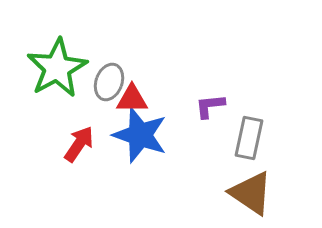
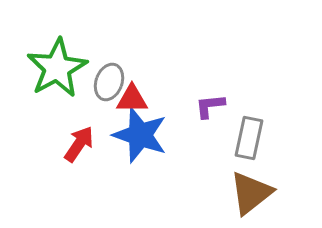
brown triangle: rotated 48 degrees clockwise
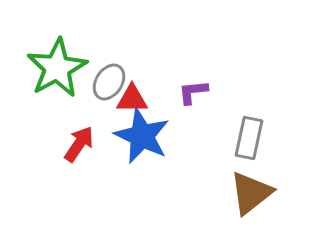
gray ellipse: rotated 12 degrees clockwise
purple L-shape: moved 17 px left, 14 px up
blue star: moved 2 px right, 1 px down; rotated 6 degrees clockwise
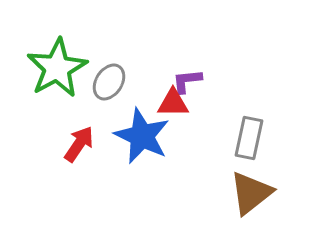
purple L-shape: moved 6 px left, 11 px up
red triangle: moved 41 px right, 4 px down
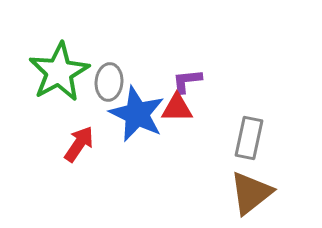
green star: moved 2 px right, 4 px down
gray ellipse: rotated 27 degrees counterclockwise
red triangle: moved 4 px right, 5 px down
blue star: moved 5 px left, 22 px up
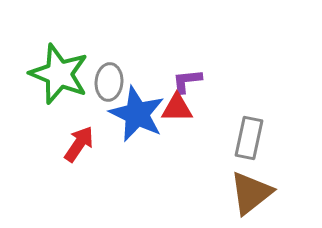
green star: moved 2 px down; rotated 22 degrees counterclockwise
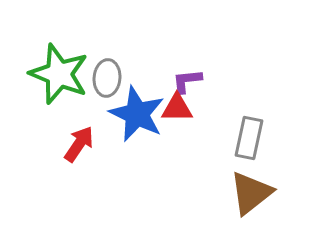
gray ellipse: moved 2 px left, 4 px up
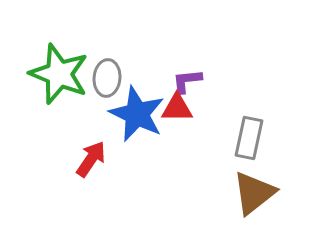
red arrow: moved 12 px right, 15 px down
brown triangle: moved 3 px right
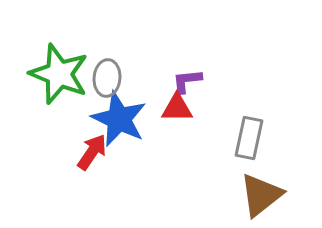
blue star: moved 18 px left, 5 px down
red arrow: moved 1 px right, 7 px up
brown triangle: moved 7 px right, 2 px down
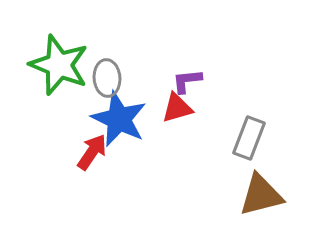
green star: moved 9 px up
gray ellipse: rotated 9 degrees counterclockwise
red triangle: rotated 16 degrees counterclockwise
gray rectangle: rotated 9 degrees clockwise
brown triangle: rotated 24 degrees clockwise
